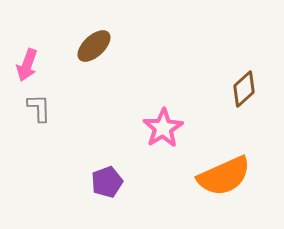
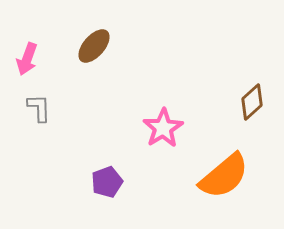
brown ellipse: rotated 6 degrees counterclockwise
pink arrow: moved 6 px up
brown diamond: moved 8 px right, 13 px down
orange semicircle: rotated 16 degrees counterclockwise
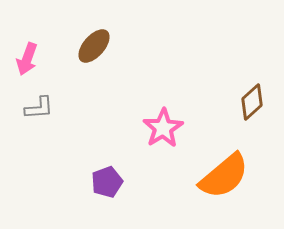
gray L-shape: rotated 88 degrees clockwise
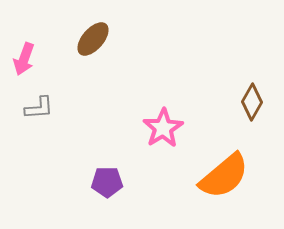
brown ellipse: moved 1 px left, 7 px up
pink arrow: moved 3 px left
brown diamond: rotated 18 degrees counterclockwise
purple pentagon: rotated 20 degrees clockwise
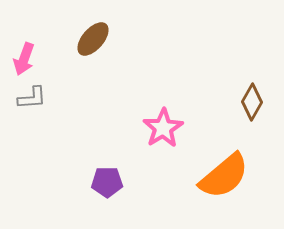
gray L-shape: moved 7 px left, 10 px up
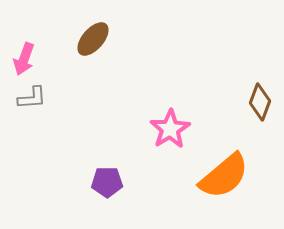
brown diamond: moved 8 px right; rotated 9 degrees counterclockwise
pink star: moved 7 px right, 1 px down
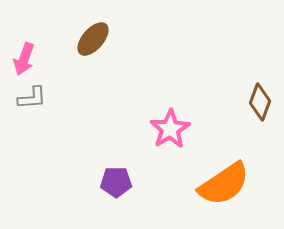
orange semicircle: moved 8 px down; rotated 6 degrees clockwise
purple pentagon: moved 9 px right
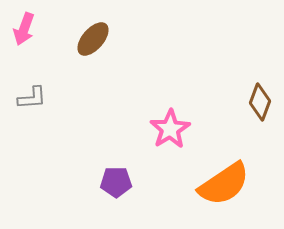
pink arrow: moved 30 px up
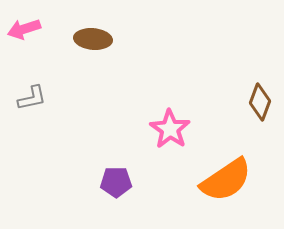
pink arrow: rotated 52 degrees clockwise
brown ellipse: rotated 54 degrees clockwise
gray L-shape: rotated 8 degrees counterclockwise
pink star: rotated 6 degrees counterclockwise
orange semicircle: moved 2 px right, 4 px up
